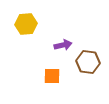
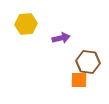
purple arrow: moved 2 px left, 7 px up
orange square: moved 27 px right, 4 px down
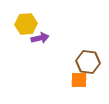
purple arrow: moved 21 px left
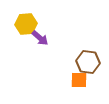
purple arrow: rotated 54 degrees clockwise
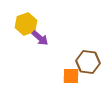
yellow hexagon: rotated 15 degrees counterclockwise
orange square: moved 8 px left, 4 px up
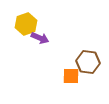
purple arrow: rotated 18 degrees counterclockwise
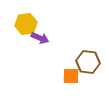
yellow hexagon: rotated 10 degrees clockwise
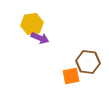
yellow hexagon: moved 6 px right
orange square: rotated 12 degrees counterclockwise
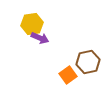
brown hexagon: rotated 20 degrees counterclockwise
orange square: moved 3 px left, 1 px up; rotated 24 degrees counterclockwise
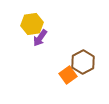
purple arrow: rotated 102 degrees clockwise
brown hexagon: moved 5 px left; rotated 15 degrees counterclockwise
